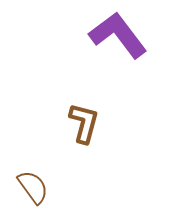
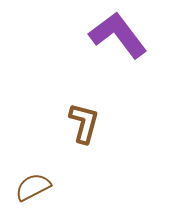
brown semicircle: rotated 81 degrees counterclockwise
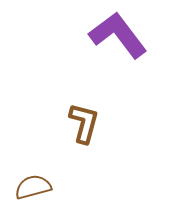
brown semicircle: rotated 12 degrees clockwise
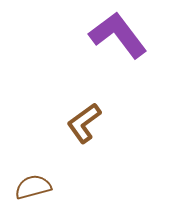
brown L-shape: rotated 141 degrees counterclockwise
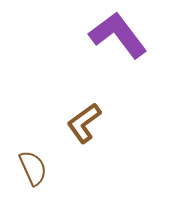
brown semicircle: moved 19 px up; rotated 81 degrees clockwise
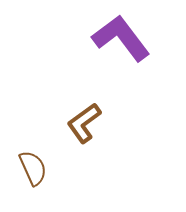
purple L-shape: moved 3 px right, 3 px down
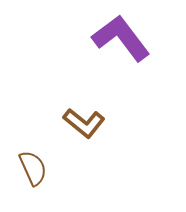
brown L-shape: rotated 105 degrees counterclockwise
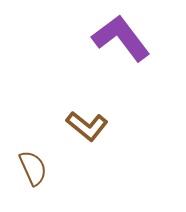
brown L-shape: moved 3 px right, 3 px down
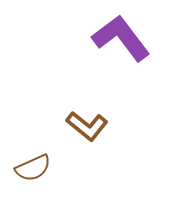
brown semicircle: rotated 90 degrees clockwise
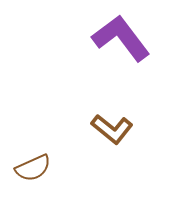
brown L-shape: moved 25 px right, 3 px down
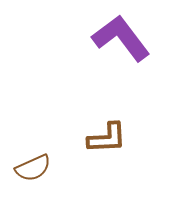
brown L-shape: moved 5 px left, 9 px down; rotated 42 degrees counterclockwise
